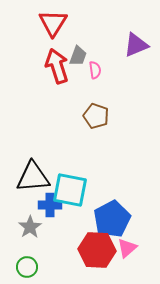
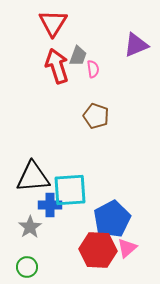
pink semicircle: moved 2 px left, 1 px up
cyan square: rotated 15 degrees counterclockwise
red hexagon: moved 1 px right
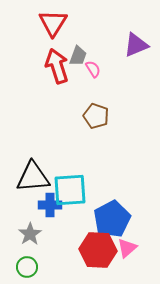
pink semicircle: rotated 24 degrees counterclockwise
gray star: moved 7 px down
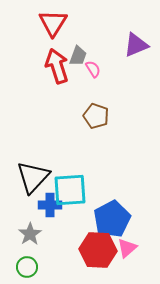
black triangle: rotated 42 degrees counterclockwise
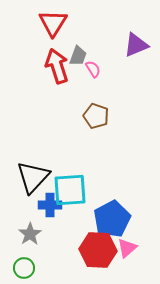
green circle: moved 3 px left, 1 px down
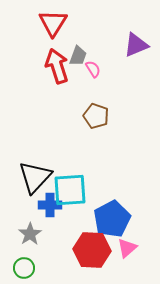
black triangle: moved 2 px right
red hexagon: moved 6 px left
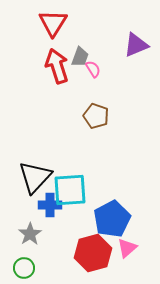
gray trapezoid: moved 2 px right, 1 px down
red hexagon: moved 1 px right, 3 px down; rotated 18 degrees counterclockwise
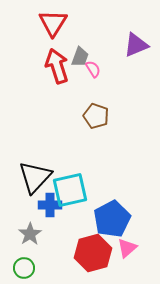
cyan square: rotated 9 degrees counterclockwise
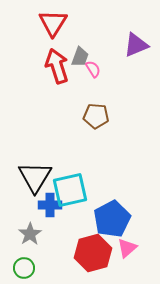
brown pentagon: rotated 15 degrees counterclockwise
black triangle: rotated 12 degrees counterclockwise
